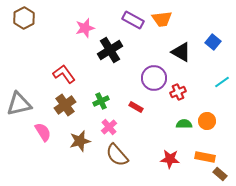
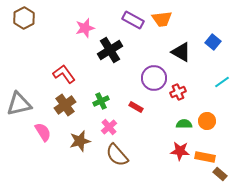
red star: moved 10 px right, 8 px up
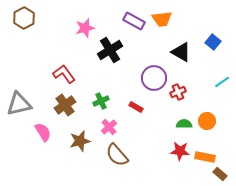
purple rectangle: moved 1 px right, 1 px down
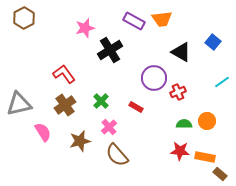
green cross: rotated 21 degrees counterclockwise
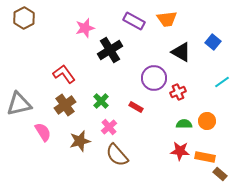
orange trapezoid: moved 5 px right
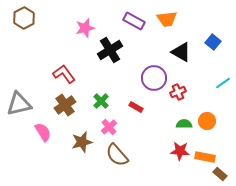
cyan line: moved 1 px right, 1 px down
brown star: moved 2 px right, 1 px down
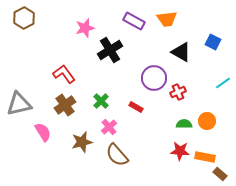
blue square: rotated 14 degrees counterclockwise
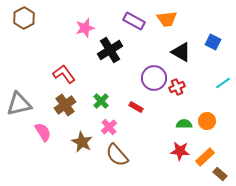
red cross: moved 1 px left, 5 px up
brown star: rotated 30 degrees counterclockwise
orange rectangle: rotated 54 degrees counterclockwise
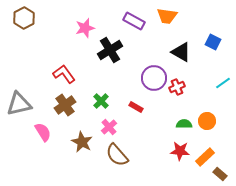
orange trapezoid: moved 3 px up; rotated 15 degrees clockwise
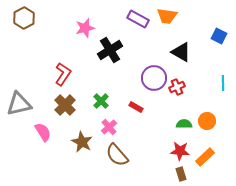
purple rectangle: moved 4 px right, 2 px up
blue square: moved 6 px right, 6 px up
red L-shape: moved 1 px left; rotated 70 degrees clockwise
cyan line: rotated 56 degrees counterclockwise
brown cross: rotated 10 degrees counterclockwise
brown rectangle: moved 39 px left; rotated 32 degrees clockwise
